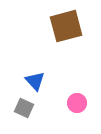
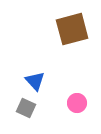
brown square: moved 6 px right, 3 px down
gray square: moved 2 px right
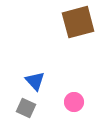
brown square: moved 6 px right, 7 px up
pink circle: moved 3 px left, 1 px up
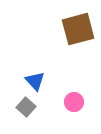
brown square: moved 7 px down
gray square: moved 1 px up; rotated 18 degrees clockwise
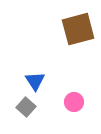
blue triangle: rotated 10 degrees clockwise
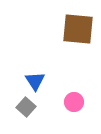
brown square: rotated 20 degrees clockwise
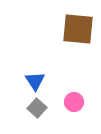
gray square: moved 11 px right, 1 px down
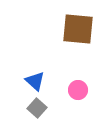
blue triangle: rotated 15 degrees counterclockwise
pink circle: moved 4 px right, 12 px up
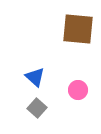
blue triangle: moved 4 px up
